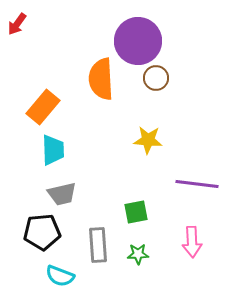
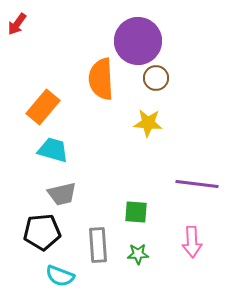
yellow star: moved 17 px up
cyan trapezoid: rotated 72 degrees counterclockwise
green square: rotated 15 degrees clockwise
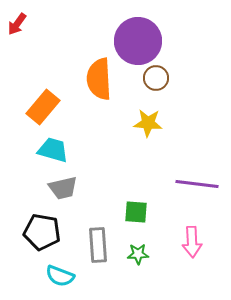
orange semicircle: moved 2 px left
gray trapezoid: moved 1 px right, 6 px up
black pentagon: rotated 15 degrees clockwise
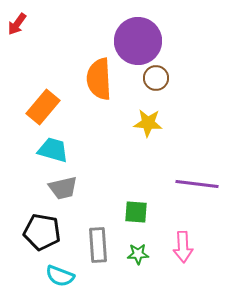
pink arrow: moved 9 px left, 5 px down
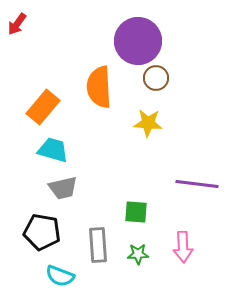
orange semicircle: moved 8 px down
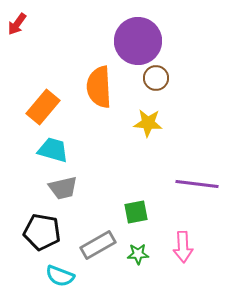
green square: rotated 15 degrees counterclockwise
gray rectangle: rotated 64 degrees clockwise
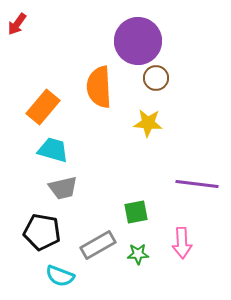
pink arrow: moved 1 px left, 4 px up
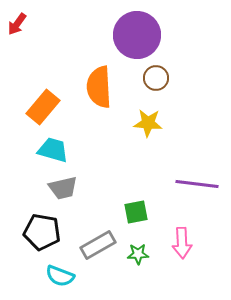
purple circle: moved 1 px left, 6 px up
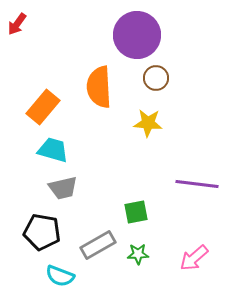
pink arrow: moved 12 px right, 15 px down; rotated 52 degrees clockwise
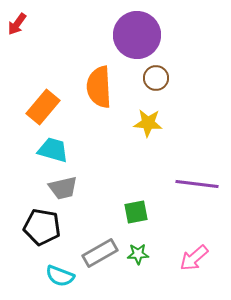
black pentagon: moved 5 px up
gray rectangle: moved 2 px right, 8 px down
